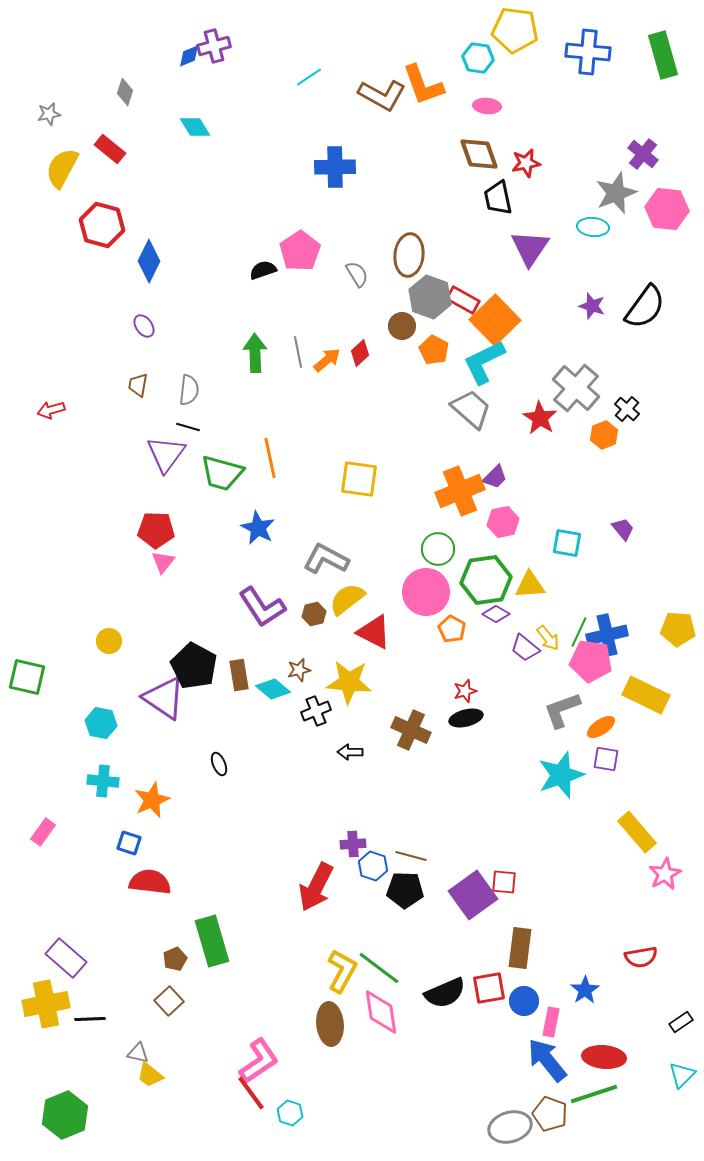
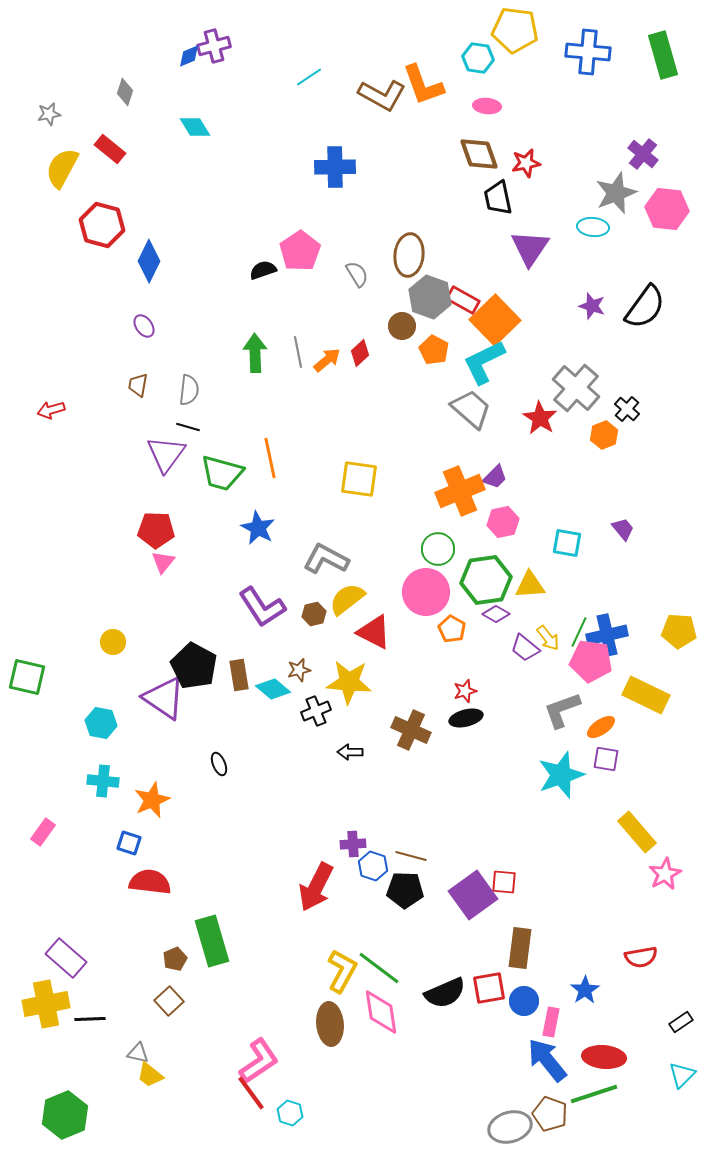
yellow pentagon at (678, 629): moved 1 px right, 2 px down
yellow circle at (109, 641): moved 4 px right, 1 px down
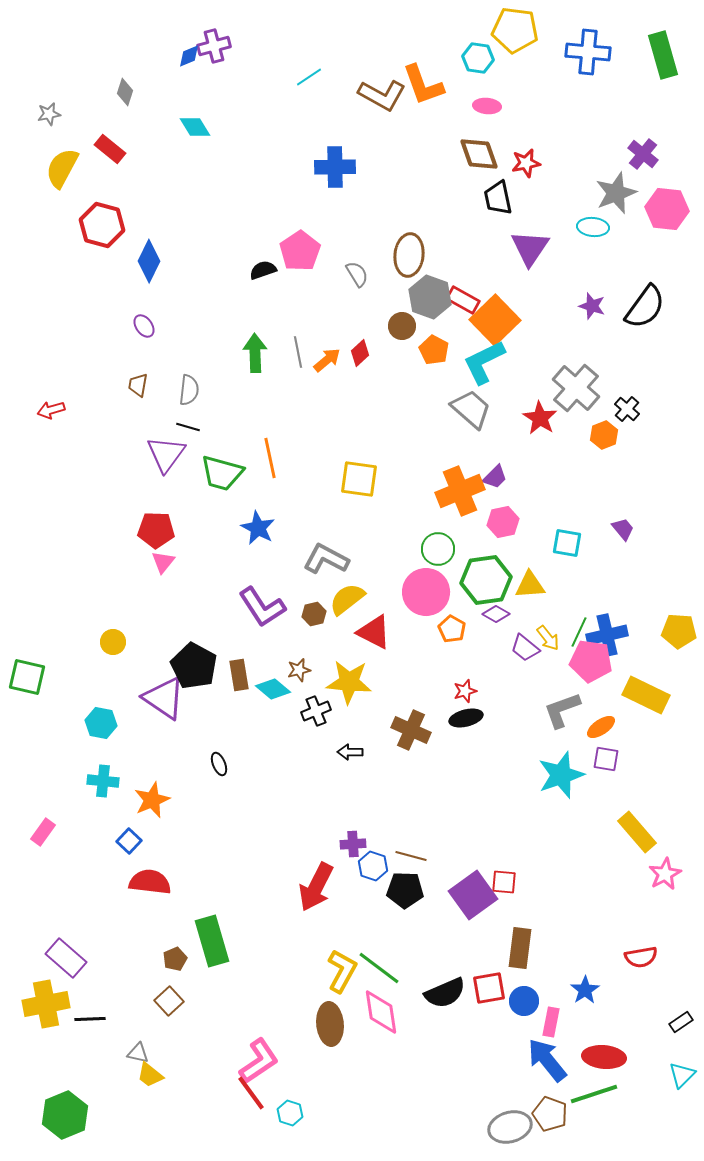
blue square at (129, 843): moved 2 px up; rotated 25 degrees clockwise
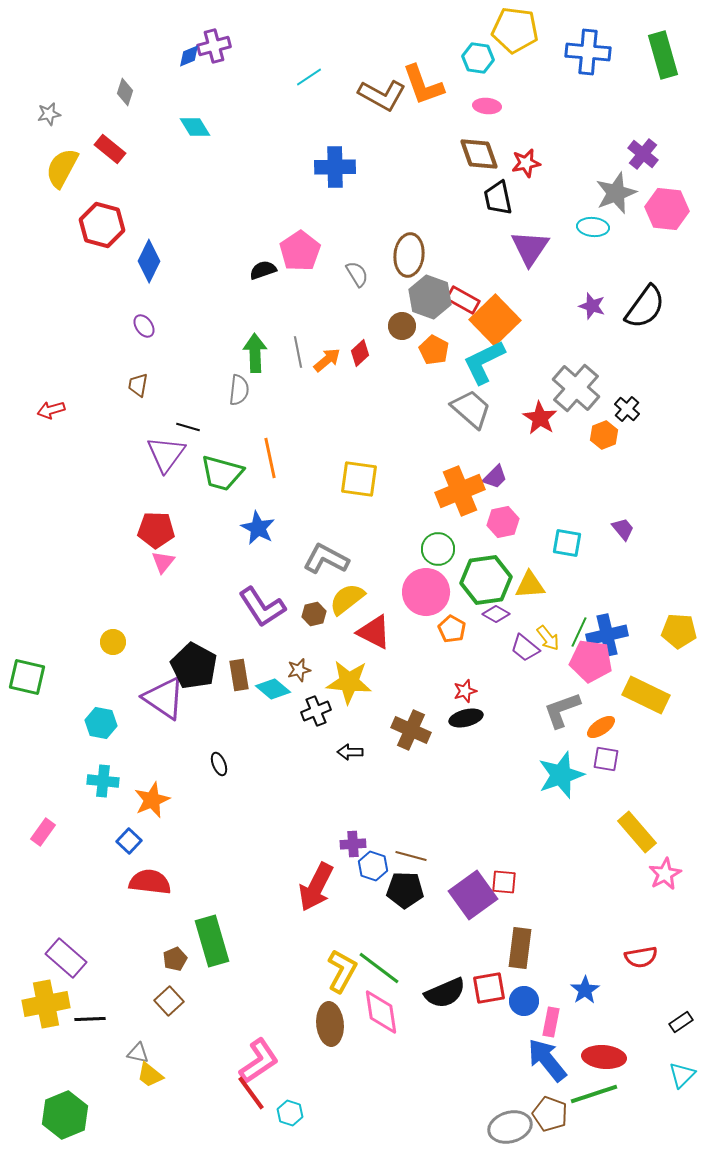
gray semicircle at (189, 390): moved 50 px right
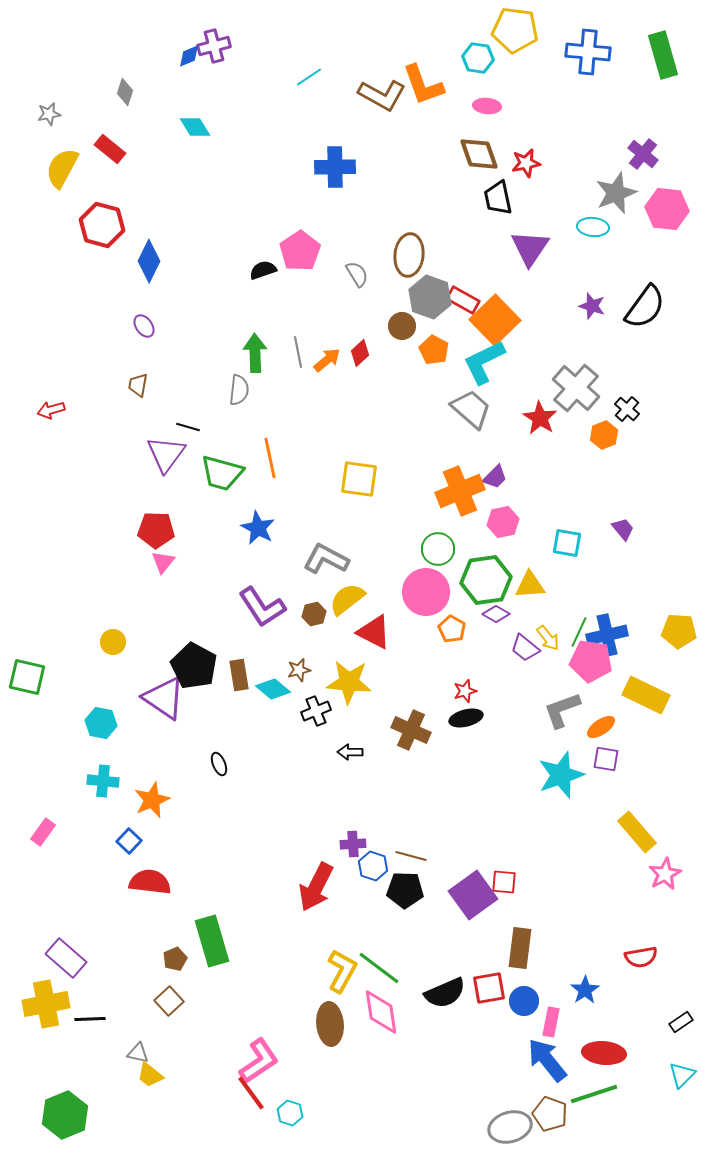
red ellipse at (604, 1057): moved 4 px up
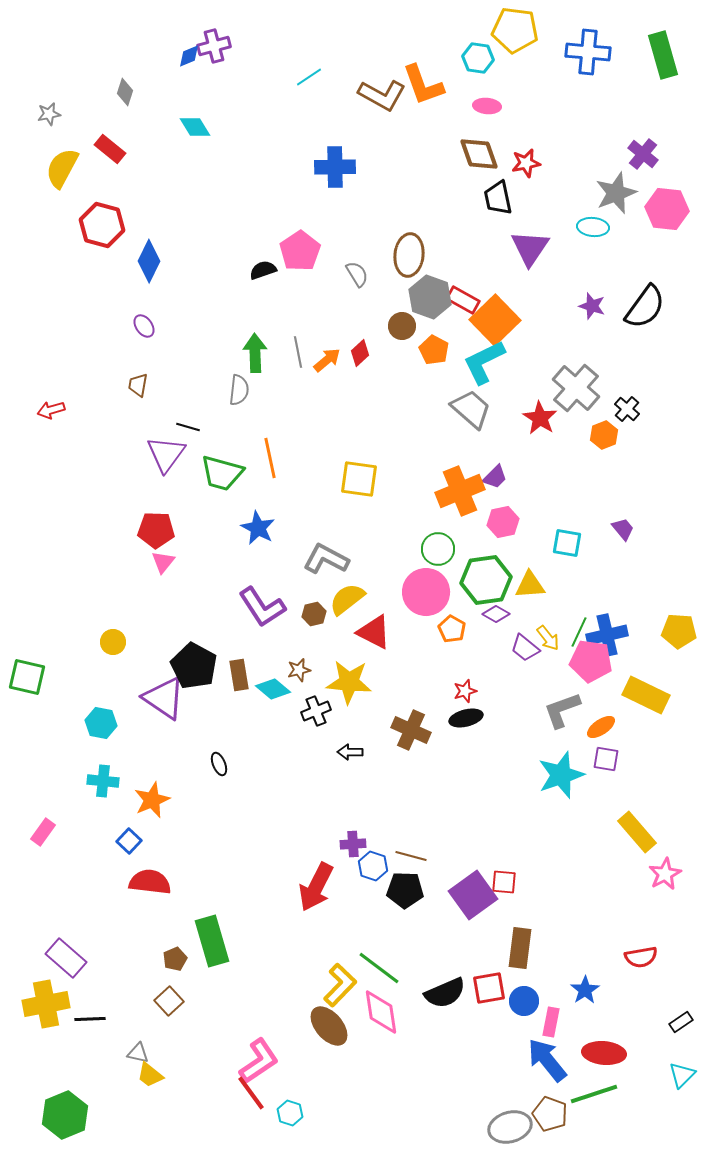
yellow L-shape at (342, 971): moved 2 px left, 14 px down; rotated 15 degrees clockwise
brown ellipse at (330, 1024): moved 1 px left, 2 px down; rotated 36 degrees counterclockwise
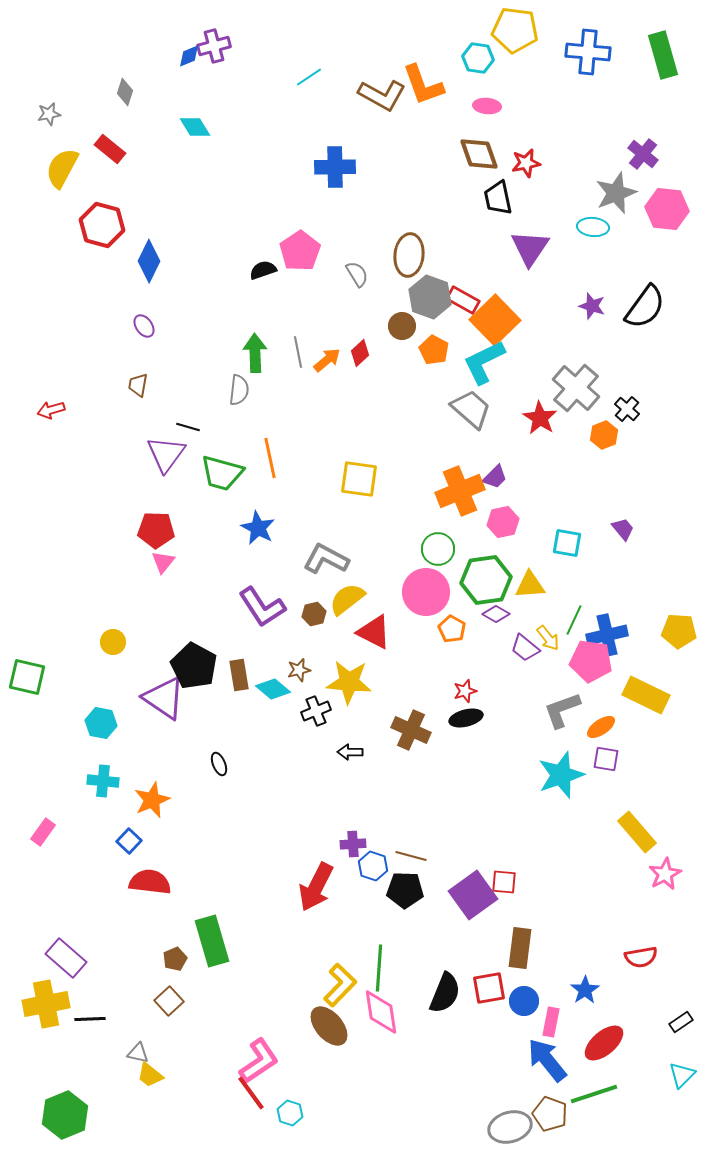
green line at (579, 632): moved 5 px left, 12 px up
green line at (379, 968): rotated 57 degrees clockwise
black semicircle at (445, 993): rotated 45 degrees counterclockwise
red ellipse at (604, 1053): moved 10 px up; rotated 45 degrees counterclockwise
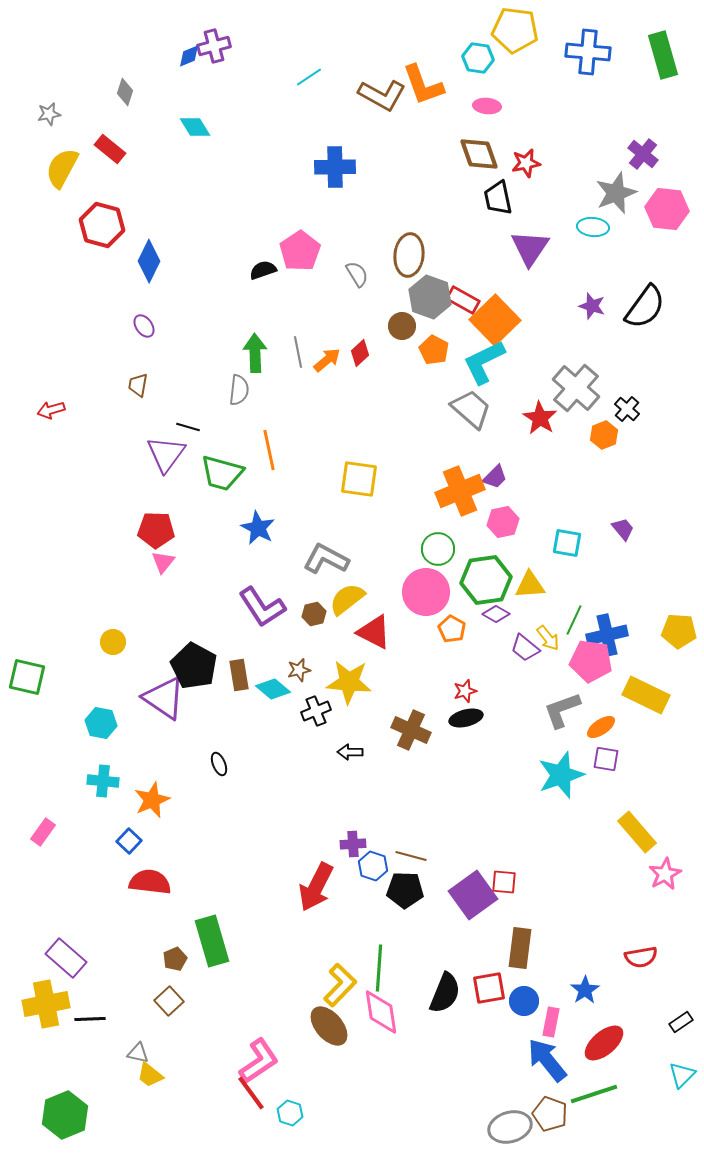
orange line at (270, 458): moved 1 px left, 8 px up
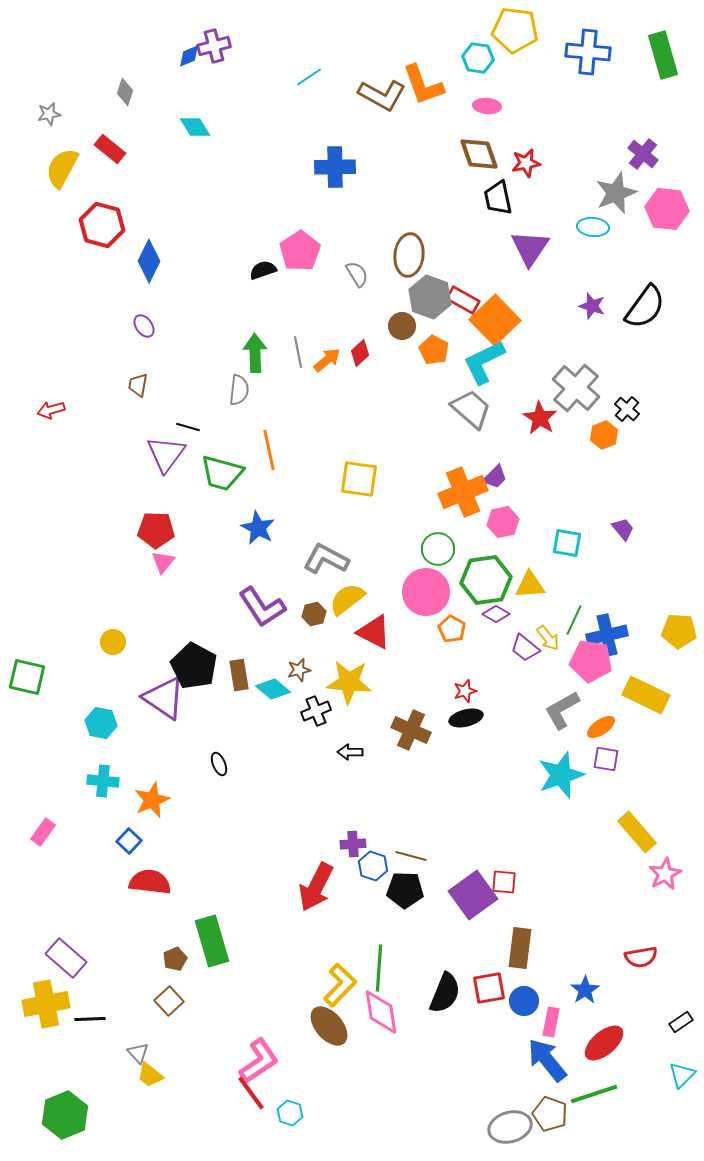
orange cross at (460, 491): moved 3 px right, 1 px down
gray L-shape at (562, 710): rotated 9 degrees counterclockwise
gray triangle at (138, 1053): rotated 35 degrees clockwise
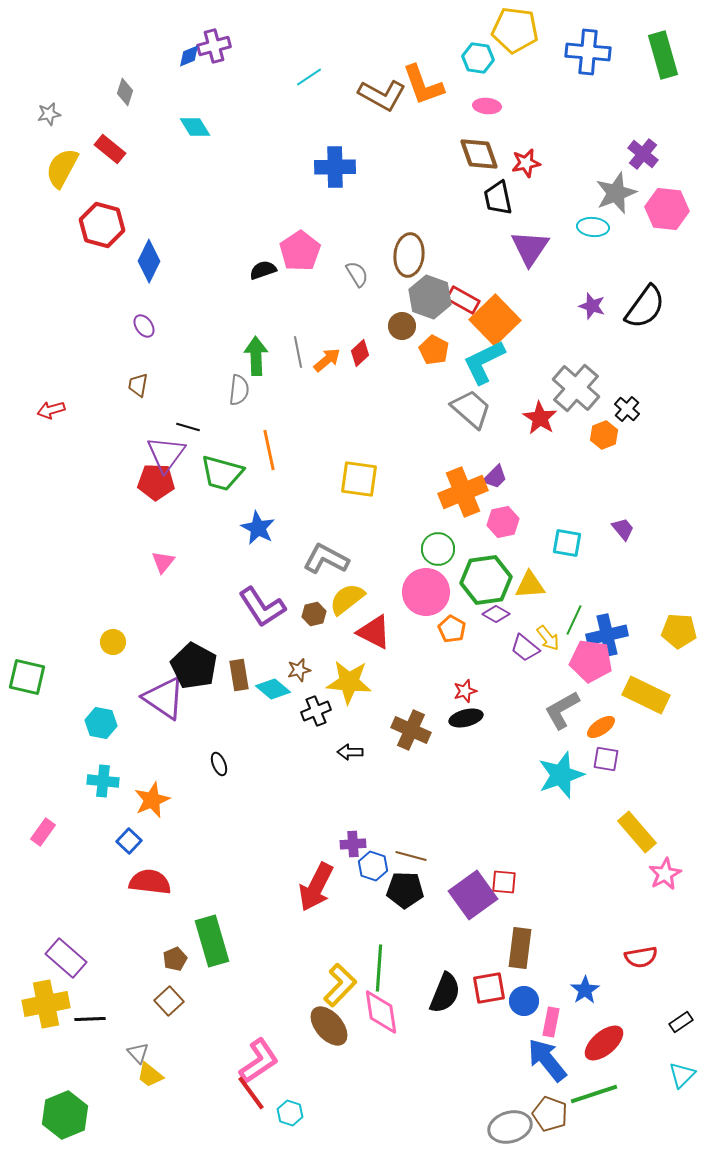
green arrow at (255, 353): moved 1 px right, 3 px down
red pentagon at (156, 530): moved 48 px up
